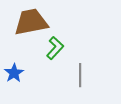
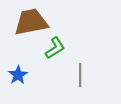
green L-shape: rotated 15 degrees clockwise
blue star: moved 4 px right, 2 px down
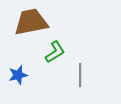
green L-shape: moved 4 px down
blue star: rotated 18 degrees clockwise
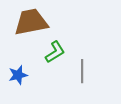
gray line: moved 2 px right, 4 px up
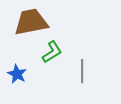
green L-shape: moved 3 px left
blue star: moved 1 px left, 1 px up; rotated 30 degrees counterclockwise
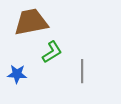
blue star: rotated 24 degrees counterclockwise
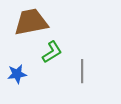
blue star: rotated 12 degrees counterclockwise
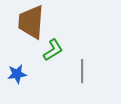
brown trapezoid: rotated 75 degrees counterclockwise
green L-shape: moved 1 px right, 2 px up
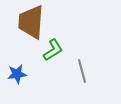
gray line: rotated 15 degrees counterclockwise
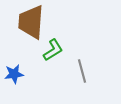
blue star: moved 3 px left
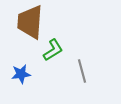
brown trapezoid: moved 1 px left
blue star: moved 7 px right
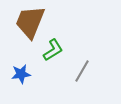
brown trapezoid: rotated 18 degrees clockwise
gray line: rotated 45 degrees clockwise
